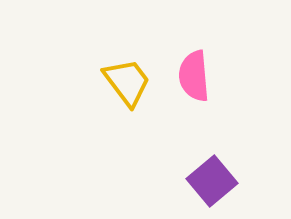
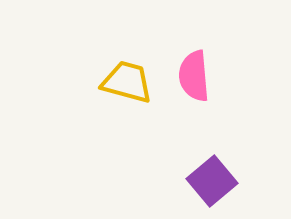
yellow trapezoid: rotated 38 degrees counterclockwise
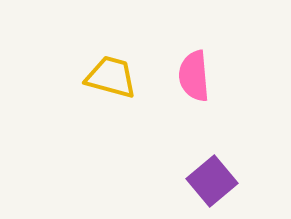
yellow trapezoid: moved 16 px left, 5 px up
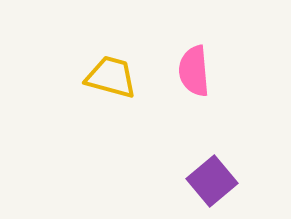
pink semicircle: moved 5 px up
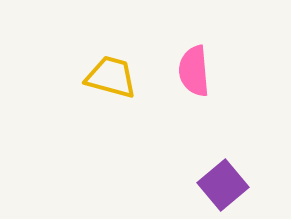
purple square: moved 11 px right, 4 px down
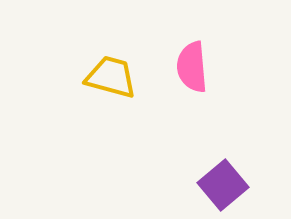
pink semicircle: moved 2 px left, 4 px up
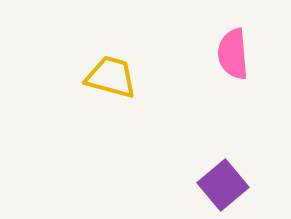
pink semicircle: moved 41 px right, 13 px up
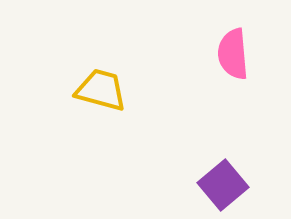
yellow trapezoid: moved 10 px left, 13 px down
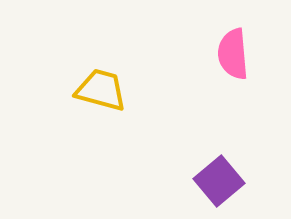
purple square: moved 4 px left, 4 px up
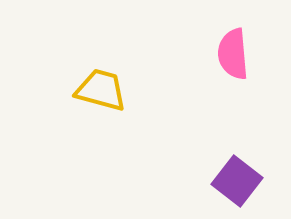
purple square: moved 18 px right; rotated 12 degrees counterclockwise
